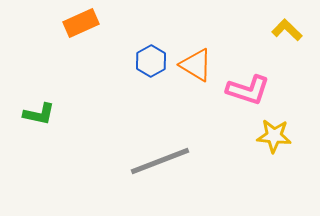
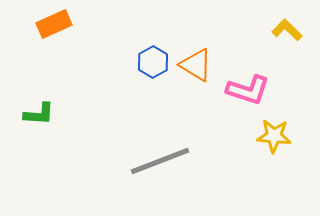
orange rectangle: moved 27 px left, 1 px down
blue hexagon: moved 2 px right, 1 px down
green L-shape: rotated 8 degrees counterclockwise
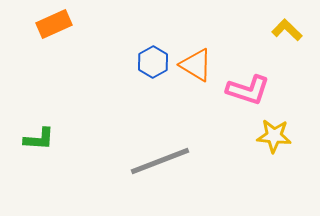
green L-shape: moved 25 px down
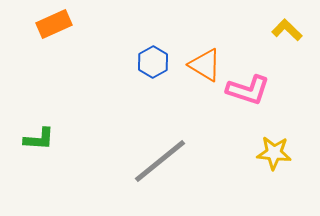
orange triangle: moved 9 px right
yellow star: moved 17 px down
gray line: rotated 18 degrees counterclockwise
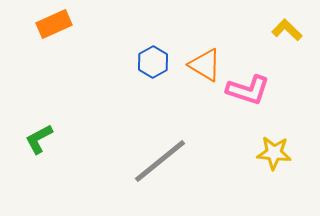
green L-shape: rotated 148 degrees clockwise
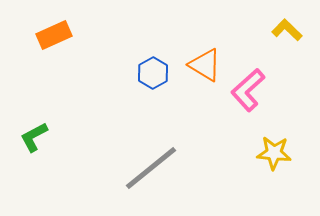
orange rectangle: moved 11 px down
blue hexagon: moved 11 px down
pink L-shape: rotated 120 degrees clockwise
green L-shape: moved 5 px left, 2 px up
gray line: moved 9 px left, 7 px down
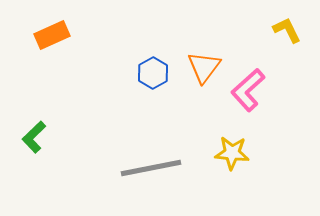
yellow L-shape: rotated 20 degrees clockwise
orange rectangle: moved 2 px left
orange triangle: moved 1 px left, 2 px down; rotated 36 degrees clockwise
green L-shape: rotated 16 degrees counterclockwise
yellow star: moved 42 px left
gray line: rotated 28 degrees clockwise
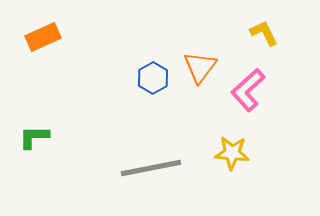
yellow L-shape: moved 23 px left, 3 px down
orange rectangle: moved 9 px left, 2 px down
orange triangle: moved 4 px left
blue hexagon: moved 5 px down
green L-shape: rotated 44 degrees clockwise
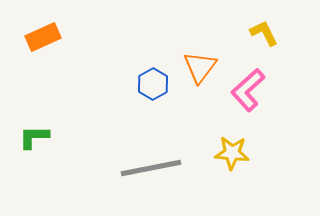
blue hexagon: moved 6 px down
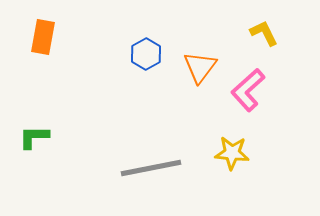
orange rectangle: rotated 56 degrees counterclockwise
blue hexagon: moved 7 px left, 30 px up
